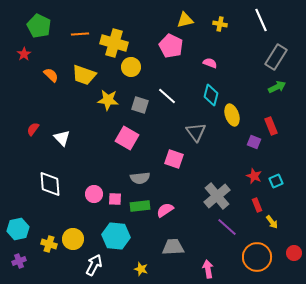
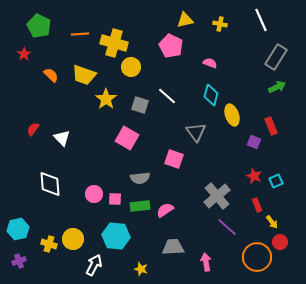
yellow star at (108, 100): moved 2 px left, 1 px up; rotated 30 degrees clockwise
red circle at (294, 253): moved 14 px left, 11 px up
pink arrow at (208, 269): moved 2 px left, 7 px up
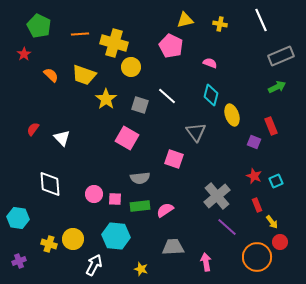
gray rectangle at (276, 57): moved 5 px right, 1 px up; rotated 35 degrees clockwise
cyan hexagon at (18, 229): moved 11 px up; rotated 20 degrees clockwise
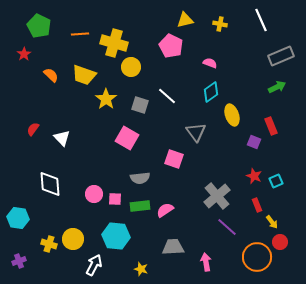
cyan diamond at (211, 95): moved 3 px up; rotated 40 degrees clockwise
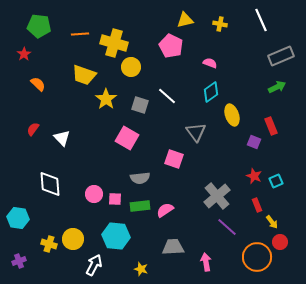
green pentagon at (39, 26): rotated 20 degrees counterclockwise
orange semicircle at (51, 75): moved 13 px left, 9 px down
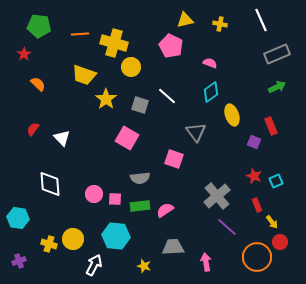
gray rectangle at (281, 56): moved 4 px left, 2 px up
yellow star at (141, 269): moved 3 px right, 3 px up
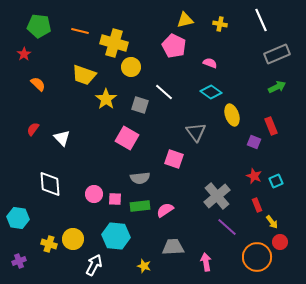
orange line at (80, 34): moved 3 px up; rotated 18 degrees clockwise
pink pentagon at (171, 46): moved 3 px right
cyan diamond at (211, 92): rotated 70 degrees clockwise
white line at (167, 96): moved 3 px left, 4 px up
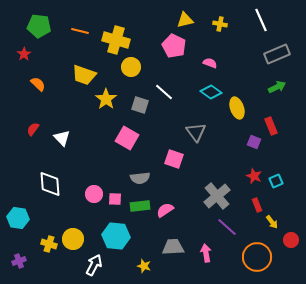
yellow cross at (114, 43): moved 2 px right, 3 px up
yellow ellipse at (232, 115): moved 5 px right, 7 px up
red circle at (280, 242): moved 11 px right, 2 px up
pink arrow at (206, 262): moved 9 px up
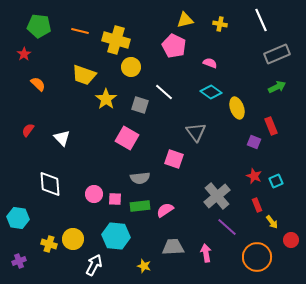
red semicircle at (33, 129): moved 5 px left, 1 px down
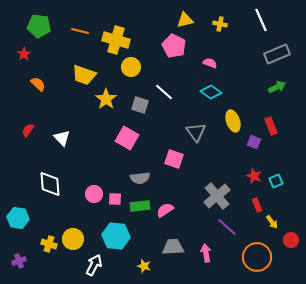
yellow ellipse at (237, 108): moved 4 px left, 13 px down
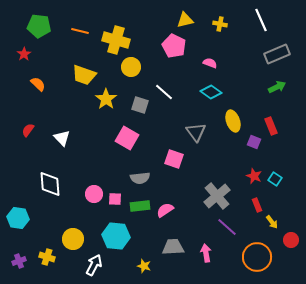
cyan square at (276, 181): moved 1 px left, 2 px up; rotated 32 degrees counterclockwise
yellow cross at (49, 244): moved 2 px left, 13 px down
